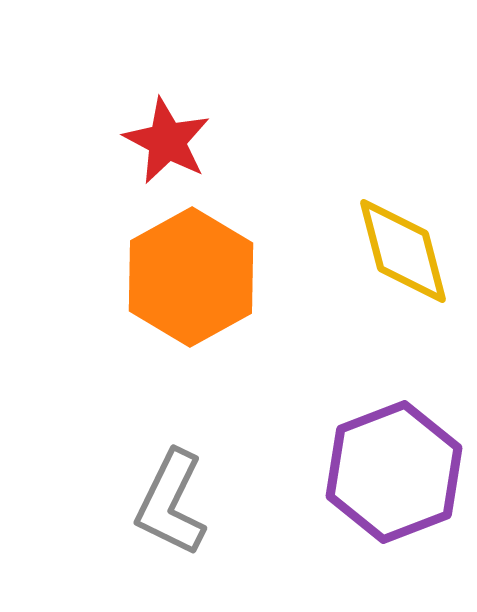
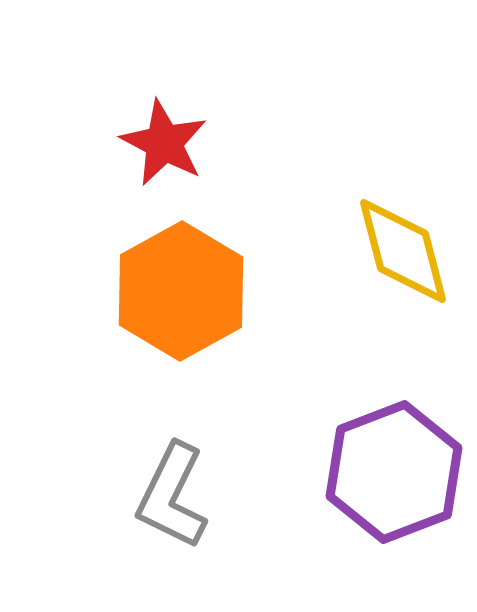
red star: moved 3 px left, 2 px down
orange hexagon: moved 10 px left, 14 px down
gray L-shape: moved 1 px right, 7 px up
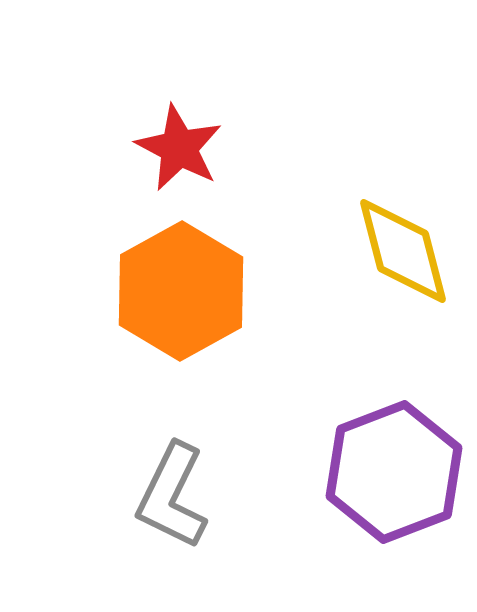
red star: moved 15 px right, 5 px down
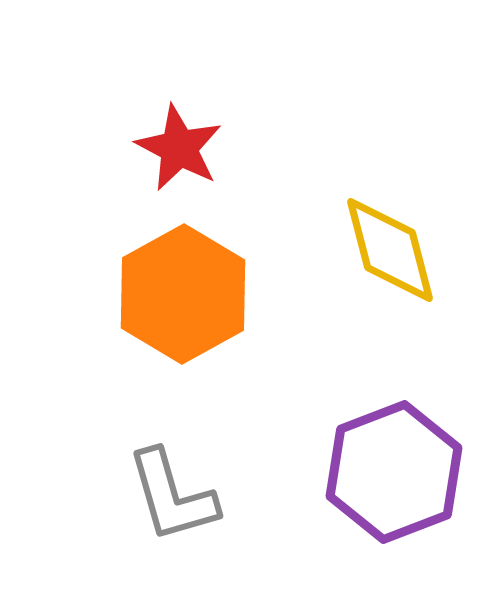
yellow diamond: moved 13 px left, 1 px up
orange hexagon: moved 2 px right, 3 px down
gray L-shape: rotated 42 degrees counterclockwise
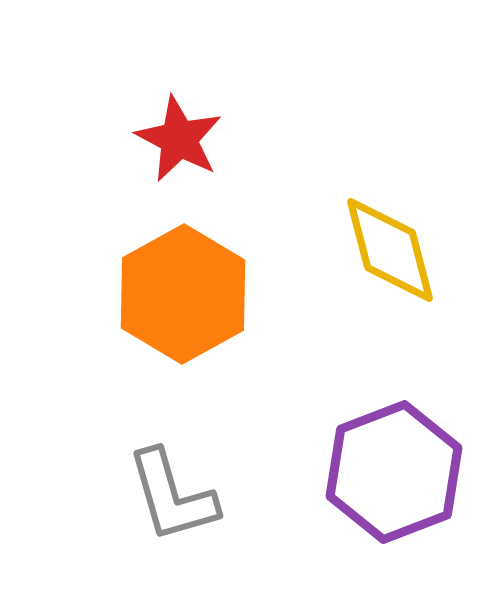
red star: moved 9 px up
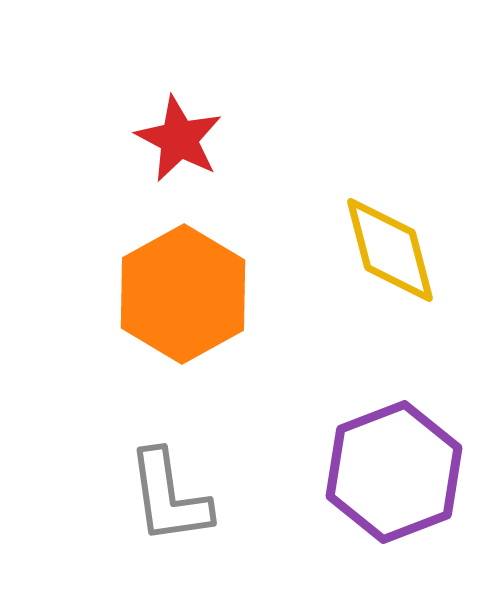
gray L-shape: moved 3 px left, 1 px down; rotated 8 degrees clockwise
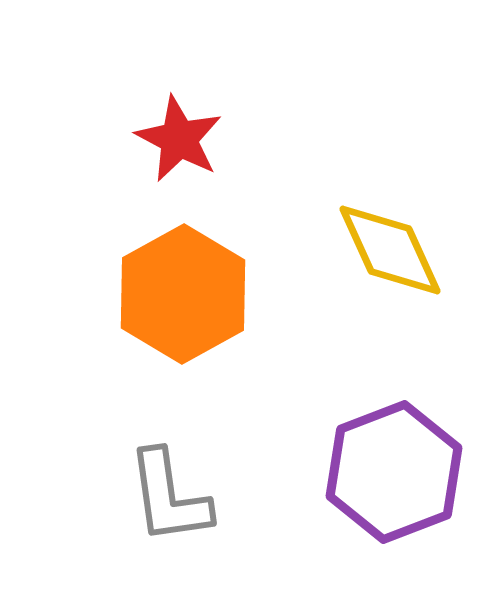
yellow diamond: rotated 10 degrees counterclockwise
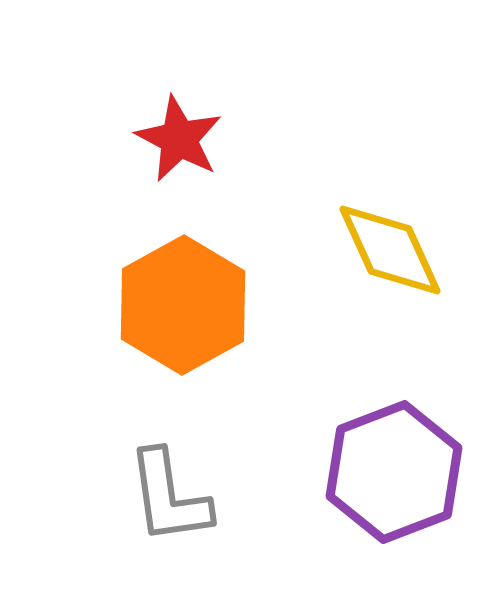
orange hexagon: moved 11 px down
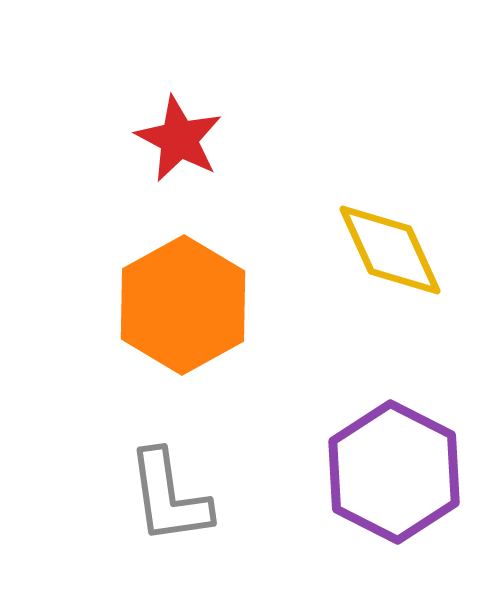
purple hexagon: rotated 12 degrees counterclockwise
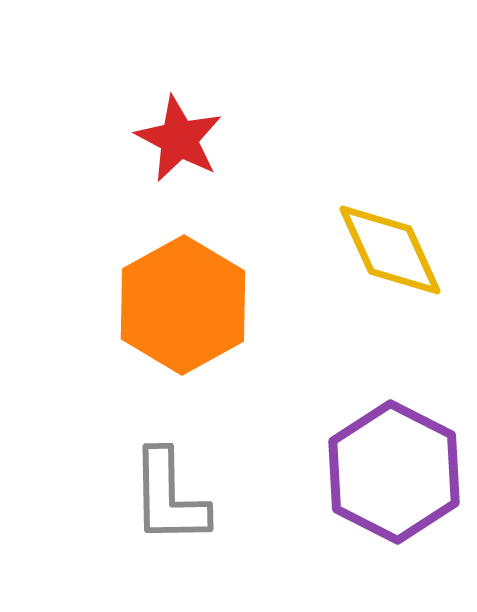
gray L-shape: rotated 7 degrees clockwise
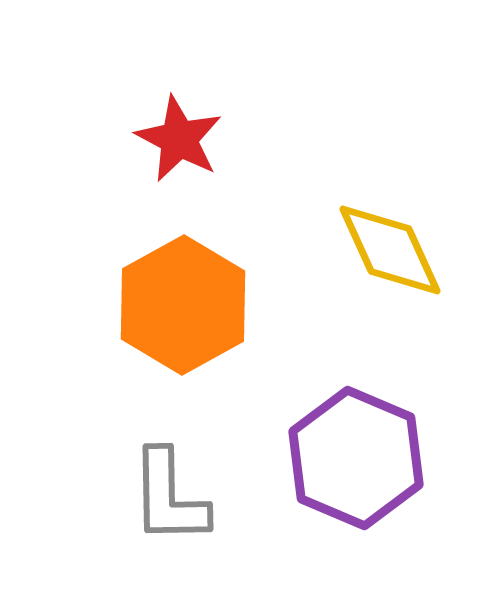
purple hexagon: moved 38 px left, 14 px up; rotated 4 degrees counterclockwise
